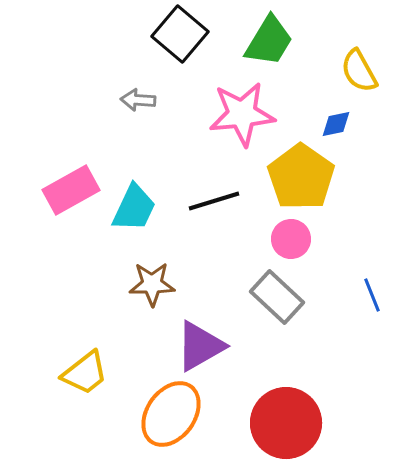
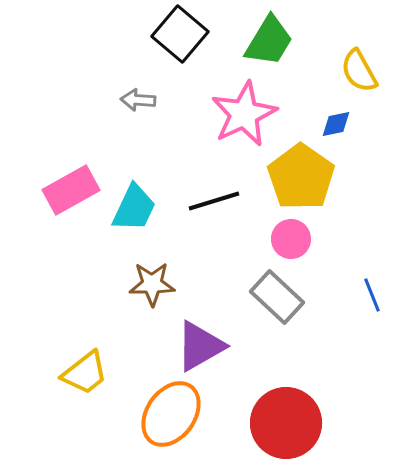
pink star: moved 2 px right; rotated 20 degrees counterclockwise
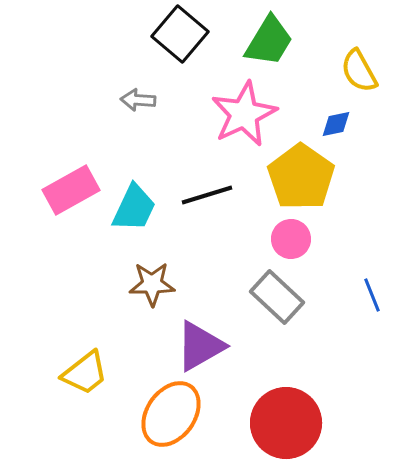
black line: moved 7 px left, 6 px up
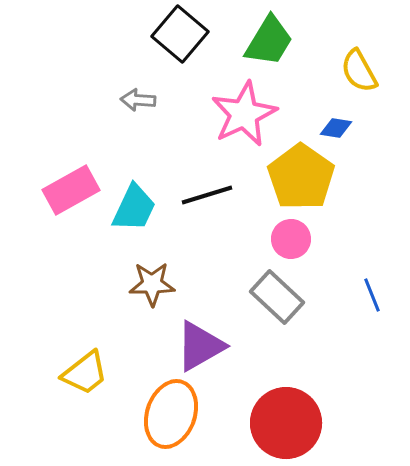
blue diamond: moved 4 px down; rotated 20 degrees clockwise
orange ellipse: rotated 16 degrees counterclockwise
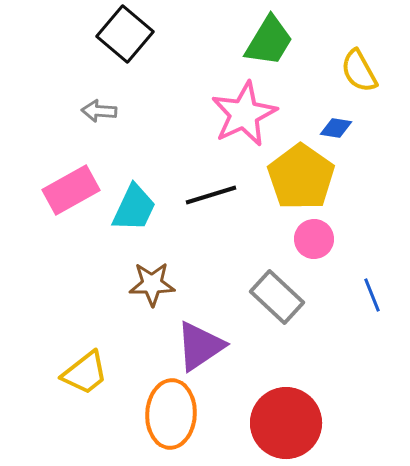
black square: moved 55 px left
gray arrow: moved 39 px left, 11 px down
black line: moved 4 px right
pink circle: moved 23 px right
purple triangle: rotated 4 degrees counterclockwise
orange ellipse: rotated 16 degrees counterclockwise
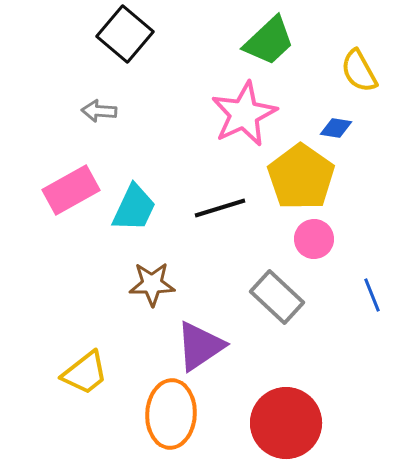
green trapezoid: rotated 16 degrees clockwise
black line: moved 9 px right, 13 px down
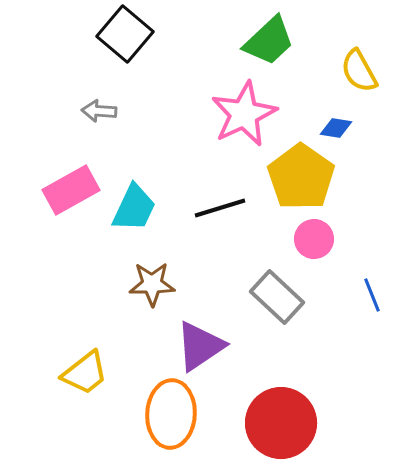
red circle: moved 5 px left
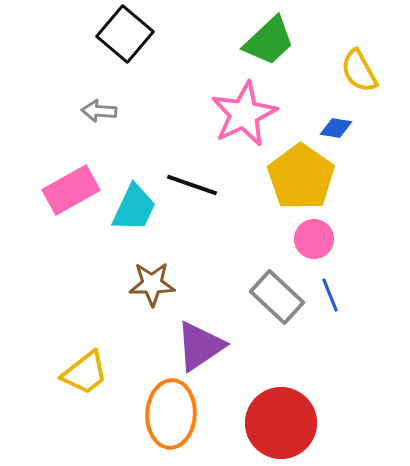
black line: moved 28 px left, 23 px up; rotated 36 degrees clockwise
blue line: moved 42 px left
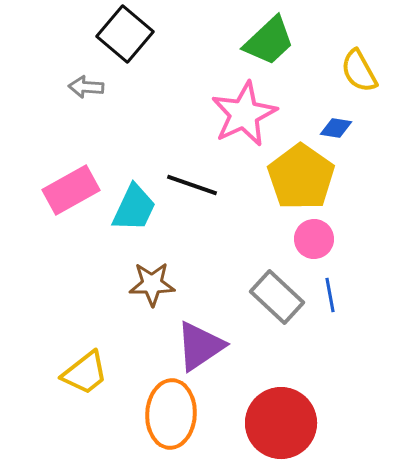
gray arrow: moved 13 px left, 24 px up
blue line: rotated 12 degrees clockwise
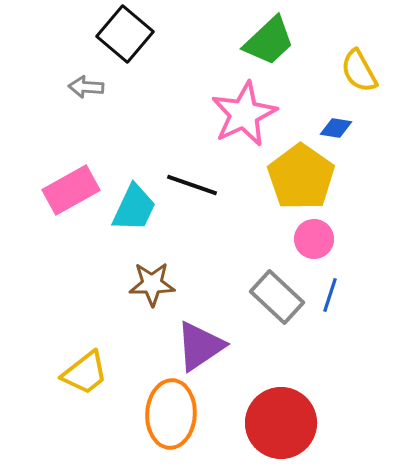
blue line: rotated 28 degrees clockwise
